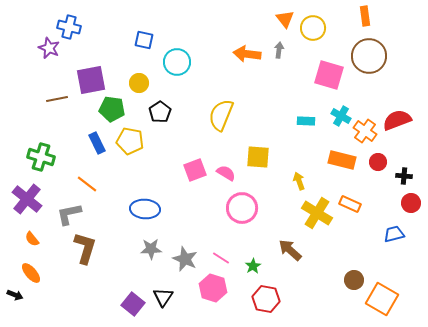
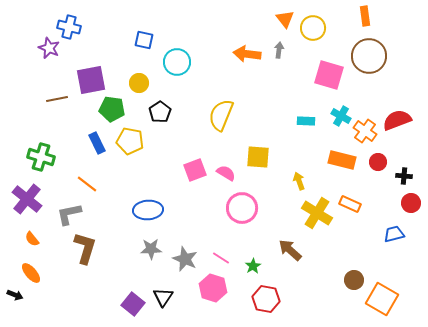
blue ellipse at (145, 209): moved 3 px right, 1 px down; rotated 8 degrees counterclockwise
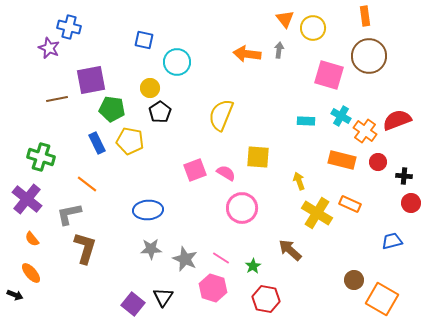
yellow circle at (139, 83): moved 11 px right, 5 px down
blue trapezoid at (394, 234): moved 2 px left, 7 px down
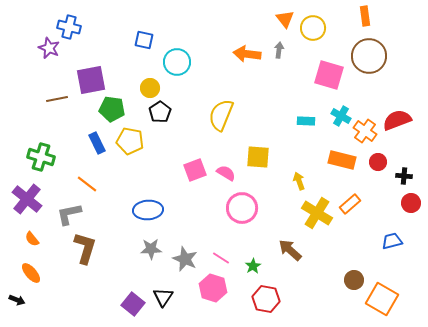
orange rectangle at (350, 204): rotated 65 degrees counterclockwise
black arrow at (15, 295): moved 2 px right, 5 px down
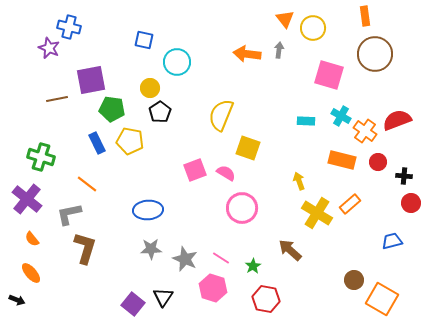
brown circle at (369, 56): moved 6 px right, 2 px up
yellow square at (258, 157): moved 10 px left, 9 px up; rotated 15 degrees clockwise
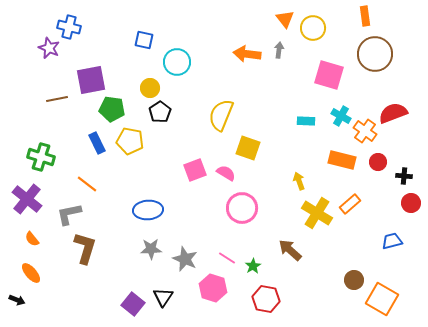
red semicircle at (397, 120): moved 4 px left, 7 px up
pink line at (221, 258): moved 6 px right
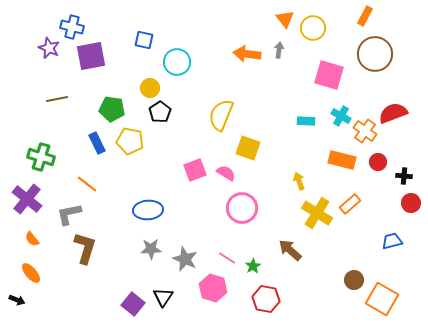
orange rectangle at (365, 16): rotated 36 degrees clockwise
blue cross at (69, 27): moved 3 px right
purple square at (91, 80): moved 24 px up
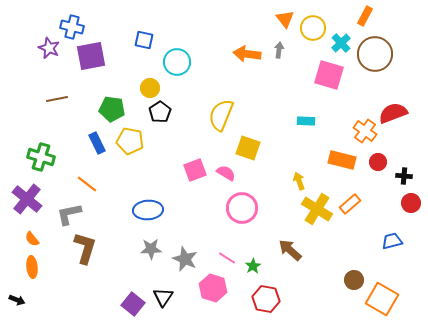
cyan cross at (341, 116): moved 73 px up; rotated 18 degrees clockwise
yellow cross at (317, 213): moved 4 px up
orange ellipse at (31, 273): moved 1 px right, 6 px up; rotated 35 degrees clockwise
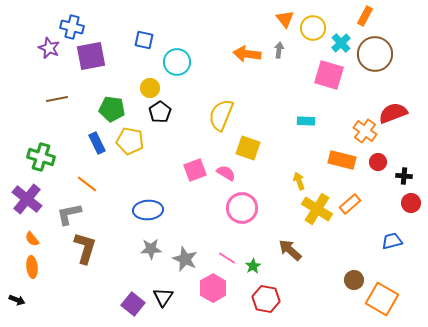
pink hexagon at (213, 288): rotated 12 degrees clockwise
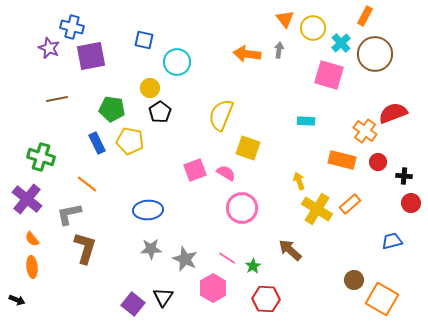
red hexagon at (266, 299): rotated 8 degrees counterclockwise
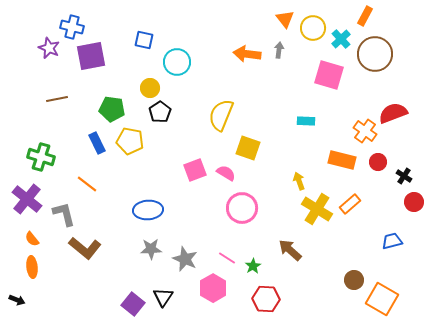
cyan cross at (341, 43): moved 4 px up
black cross at (404, 176): rotated 28 degrees clockwise
red circle at (411, 203): moved 3 px right, 1 px up
gray L-shape at (69, 214): moved 5 px left; rotated 88 degrees clockwise
brown L-shape at (85, 248): rotated 112 degrees clockwise
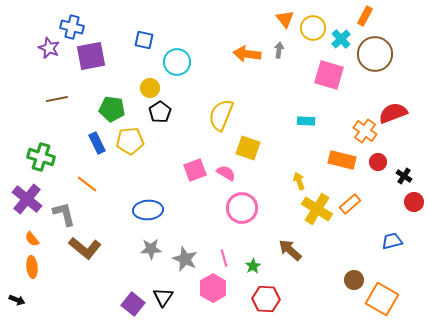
yellow pentagon at (130, 141): rotated 16 degrees counterclockwise
pink line at (227, 258): moved 3 px left; rotated 42 degrees clockwise
